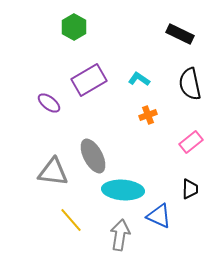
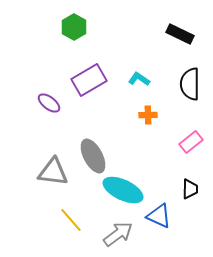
black semicircle: rotated 12 degrees clockwise
orange cross: rotated 18 degrees clockwise
cyan ellipse: rotated 21 degrees clockwise
gray arrow: moved 2 px left, 1 px up; rotated 44 degrees clockwise
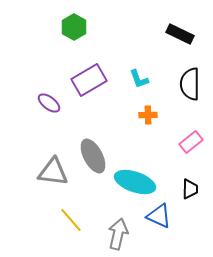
cyan L-shape: rotated 145 degrees counterclockwise
cyan ellipse: moved 12 px right, 8 px up; rotated 6 degrees counterclockwise
gray arrow: rotated 40 degrees counterclockwise
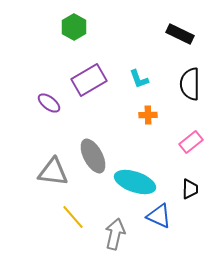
yellow line: moved 2 px right, 3 px up
gray arrow: moved 3 px left
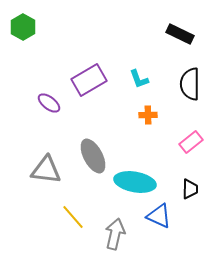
green hexagon: moved 51 px left
gray triangle: moved 7 px left, 2 px up
cyan ellipse: rotated 9 degrees counterclockwise
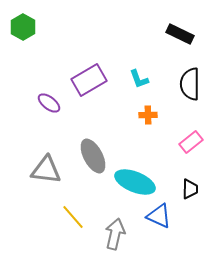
cyan ellipse: rotated 12 degrees clockwise
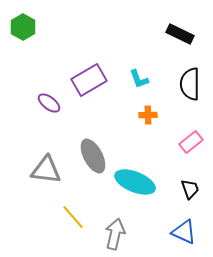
black trapezoid: rotated 20 degrees counterclockwise
blue triangle: moved 25 px right, 16 px down
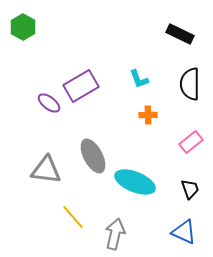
purple rectangle: moved 8 px left, 6 px down
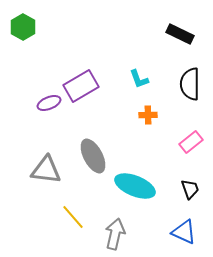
purple ellipse: rotated 60 degrees counterclockwise
cyan ellipse: moved 4 px down
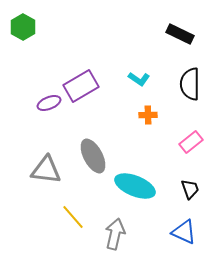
cyan L-shape: rotated 35 degrees counterclockwise
